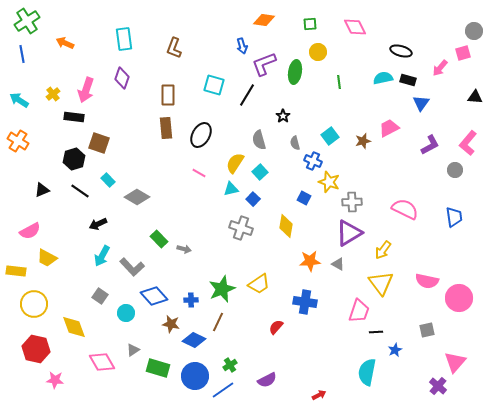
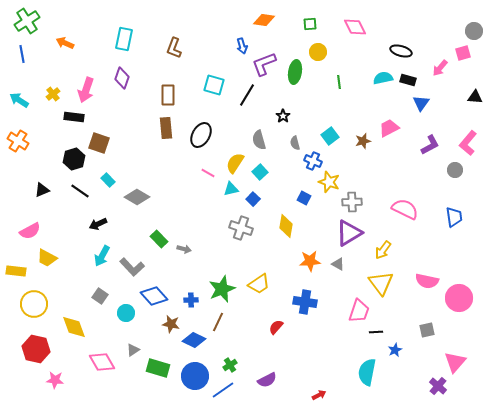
cyan rectangle at (124, 39): rotated 20 degrees clockwise
pink line at (199, 173): moved 9 px right
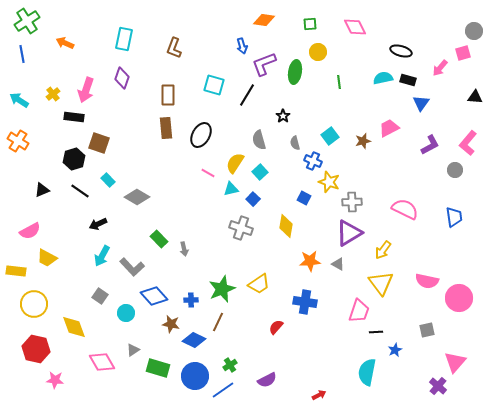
gray arrow at (184, 249): rotated 64 degrees clockwise
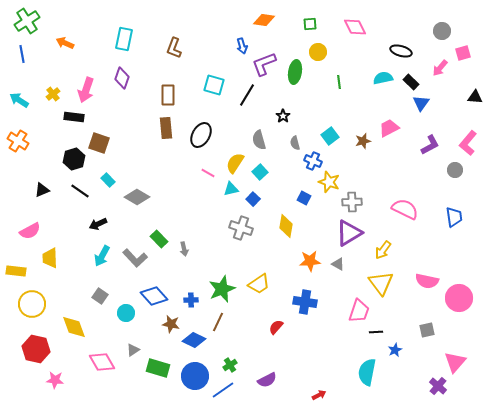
gray circle at (474, 31): moved 32 px left
black rectangle at (408, 80): moved 3 px right, 2 px down; rotated 28 degrees clockwise
yellow trapezoid at (47, 258): moved 3 px right; rotated 60 degrees clockwise
gray L-shape at (132, 267): moved 3 px right, 9 px up
yellow circle at (34, 304): moved 2 px left
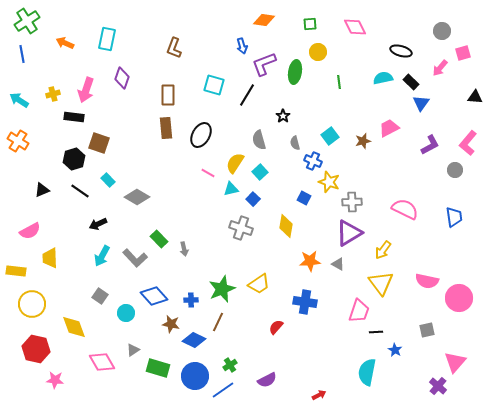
cyan rectangle at (124, 39): moved 17 px left
yellow cross at (53, 94): rotated 24 degrees clockwise
blue star at (395, 350): rotated 16 degrees counterclockwise
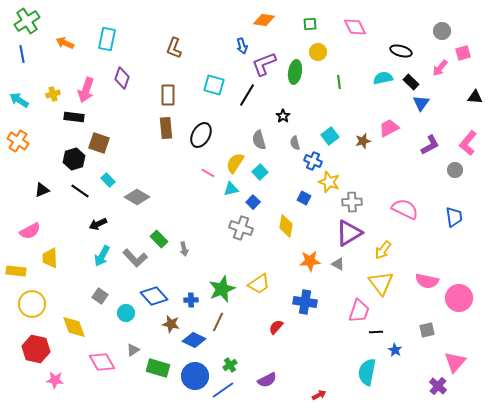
blue square at (253, 199): moved 3 px down
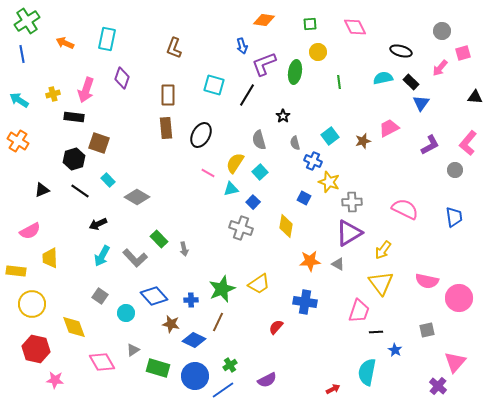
red arrow at (319, 395): moved 14 px right, 6 px up
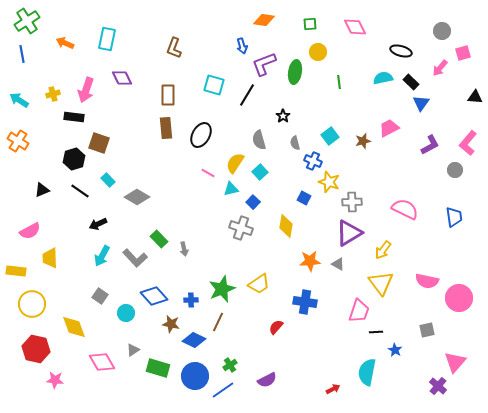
purple diamond at (122, 78): rotated 45 degrees counterclockwise
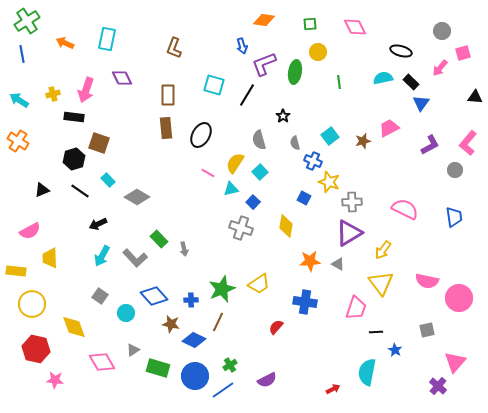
pink trapezoid at (359, 311): moved 3 px left, 3 px up
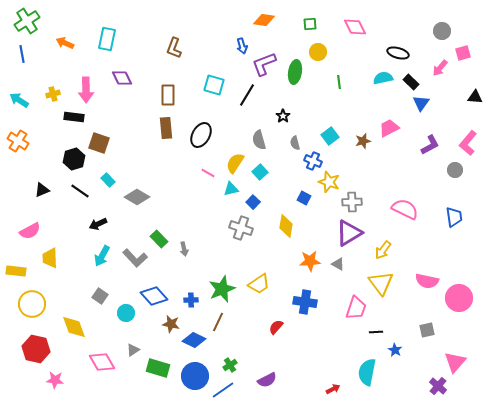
black ellipse at (401, 51): moved 3 px left, 2 px down
pink arrow at (86, 90): rotated 20 degrees counterclockwise
